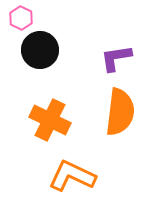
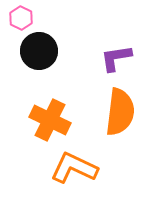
black circle: moved 1 px left, 1 px down
orange L-shape: moved 2 px right, 8 px up
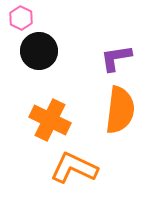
orange semicircle: moved 2 px up
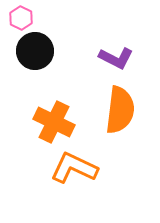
black circle: moved 4 px left
purple L-shape: rotated 144 degrees counterclockwise
orange cross: moved 4 px right, 2 px down
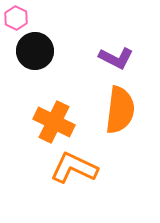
pink hexagon: moved 5 px left
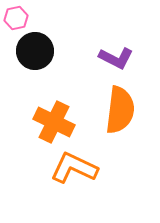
pink hexagon: rotated 20 degrees clockwise
